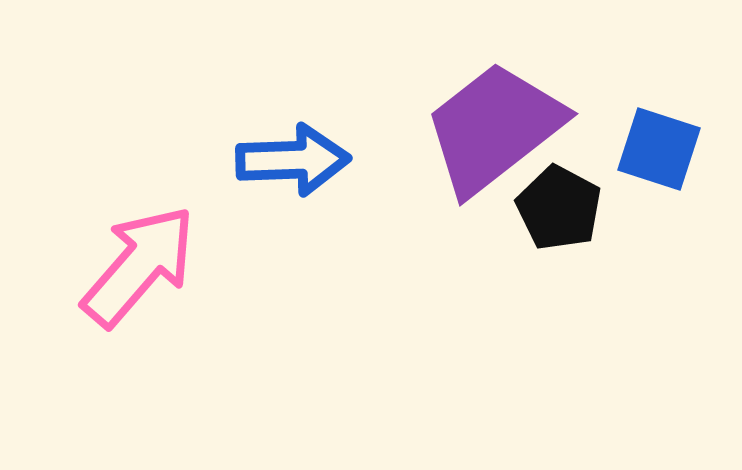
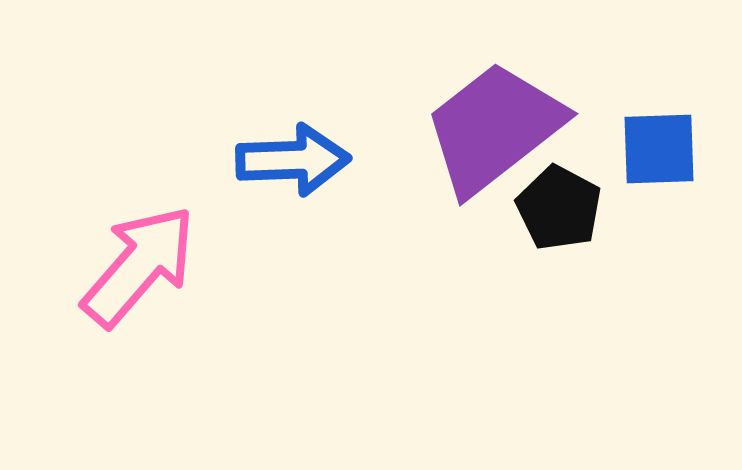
blue square: rotated 20 degrees counterclockwise
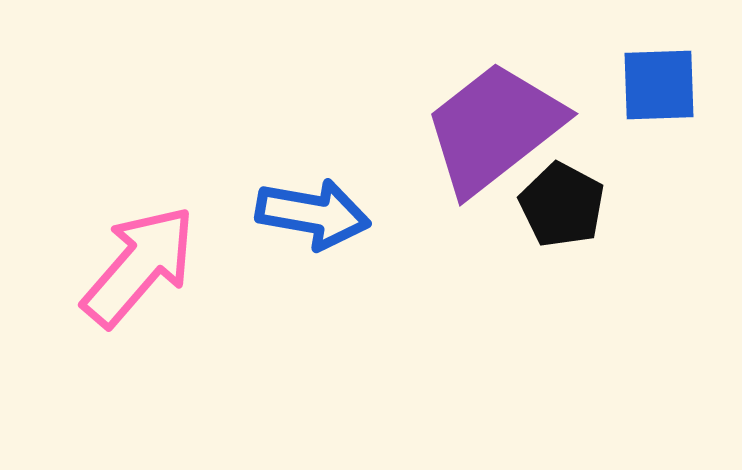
blue square: moved 64 px up
blue arrow: moved 20 px right, 54 px down; rotated 12 degrees clockwise
black pentagon: moved 3 px right, 3 px up
